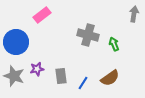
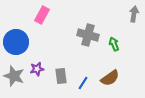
pink rectangle: rotated 24 degrees counterclockwise
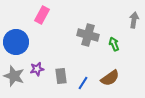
gray arrow: moved 6 px down
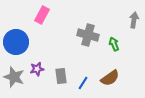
gray star: moved 1 px down
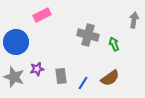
pink rectangle: rotated 36 degrees clockwise
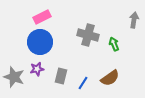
pink rectangle: moved 2 px down
blue circle: moved 24 px right
gray rectangle: rotated 21 degrees clockwise
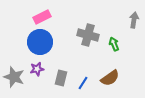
gray rectangle: moved 2 px down
